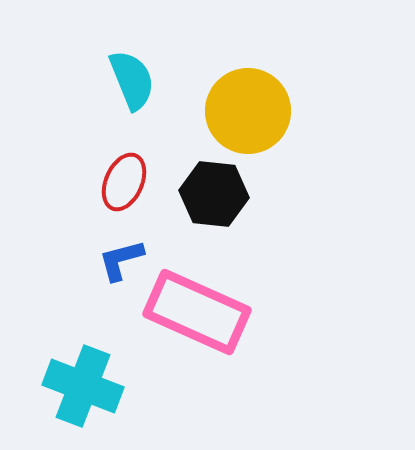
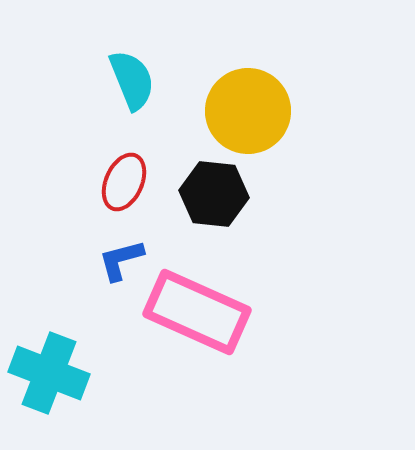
cyan cross: moved 34 px left, 13 px up
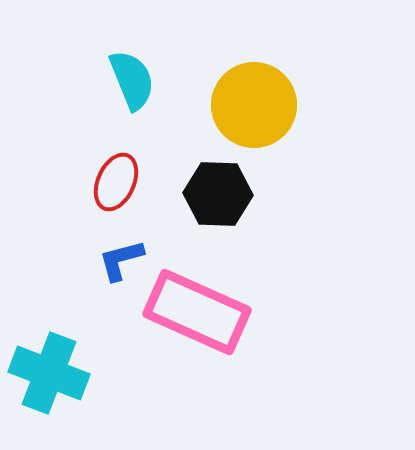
yellow circle: moved 6 px right, 6 px up
red ellipse: moved 8 px left
black hexagon: moved 4 px right; rotated 4 degrees counterclockwise
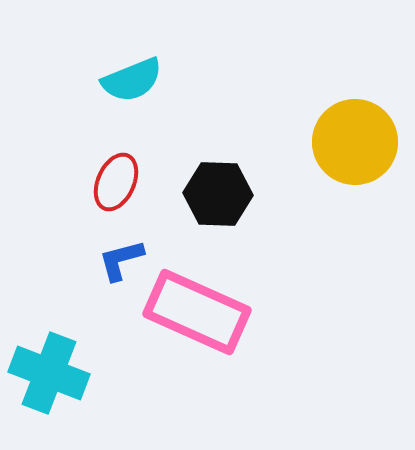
cyan semicircle: rotated 90 degrees clockwise
yellow circle: moved 101 px right, 37 px down
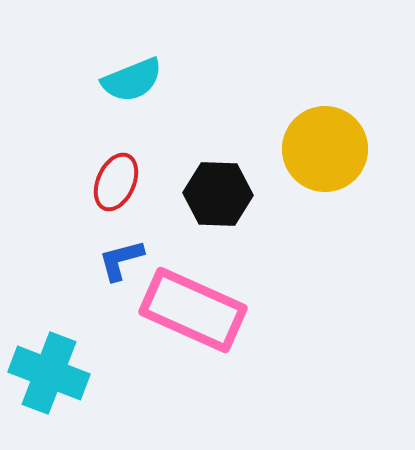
yellow circle: moved 30 px left, 7 px down
pink rectangle: moved 4 px left, 2 px up
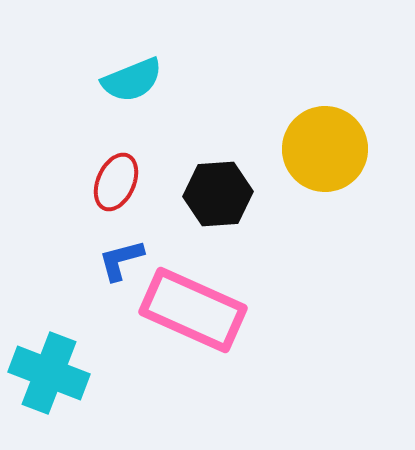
black hexagon: rotated 6 degrees counterclockwise
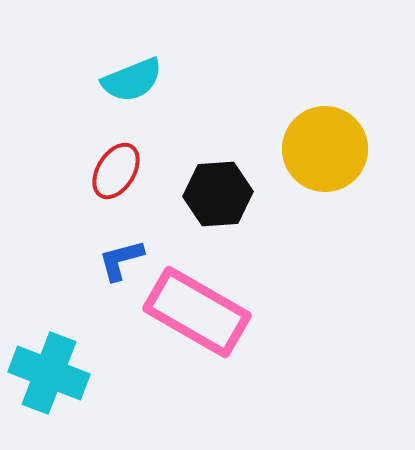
red ellipse: moved 11 px up; rotated 8 degrees clockwise
pink rectangle: moved 4 px right, 2 px down; rotated 6 degrees clockwise
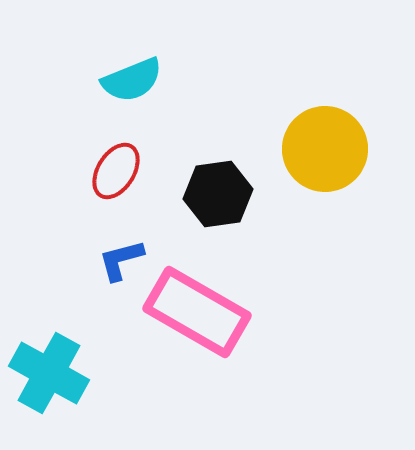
black hexagon: rotated 4 degrees counterclockwise
cyan cross: rotated 8 degrees clockwise
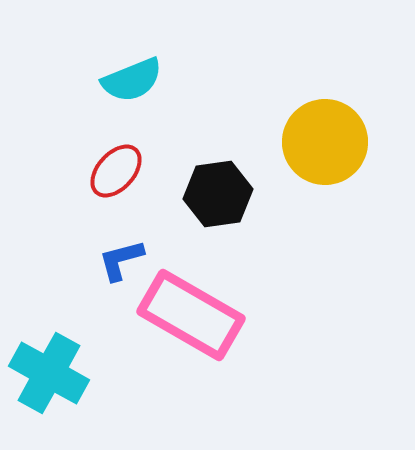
yellow circle: moved 7 px up
red ellipse: rotated 10 degrees clockwise
pink rectangle: moved 6 px left, 3 px down
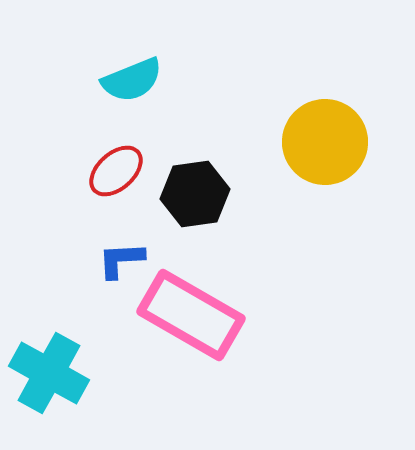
red ellipse: rotated 6 degrees clockwise
black hexagon: moved 23 px left
blue L-shape: rotated 12 degrees clockwise
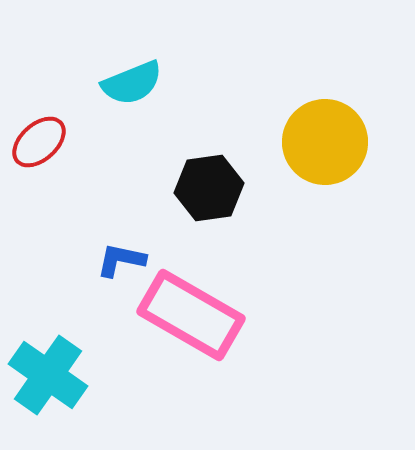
cyan semicircle: moved 3 px down
red ellipse: moved 77 px left, 29 px up
black hexagon: moved 14 px right, 6 px up
blue L-shape: rotated 15 degrees clockwise
cyan cross: moved 1 px left, 2 px down; rotated 6 degrees clockwise
